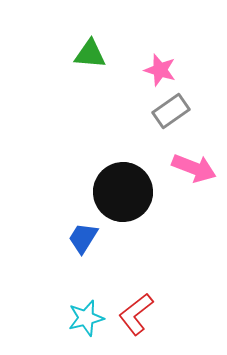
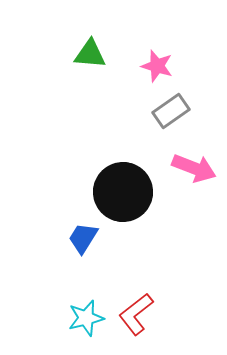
pink star: moved 3 px left, 4 px up
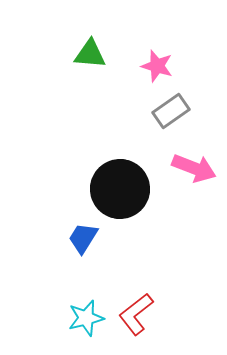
black circle: moved 3 px left, 3 px up
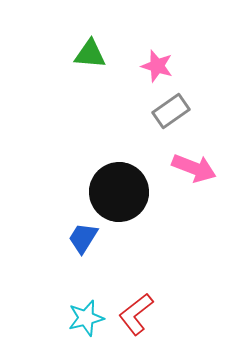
black circle: moved 1 px left, 3 px down
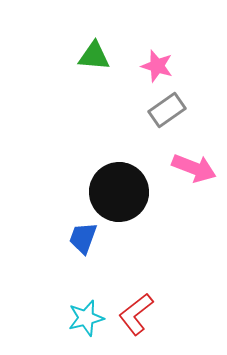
green triangle: moved 4 px right, 2 px down
gray rectangle: moved 4 px left, 1 px up
blue trapezoid: rotated 12 degrees counterclockwise
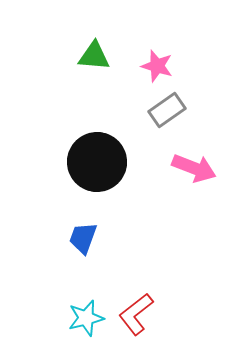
black circle: moved 22 px left, 30 px up
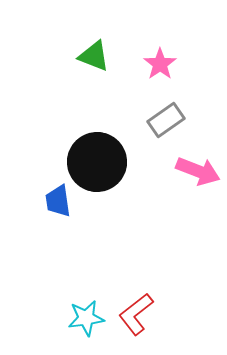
green triangle: rotated 16 degrees clockwise
pink star: moved 3 px right, 2 px up; rotated 20 degrees clockwise
gray rectangle: moved 1 px left, 10 px down
pink arrow: moved 4 px right, 3 px down
blue trapezoid: moved 25 px left, 37 px up; rotated 28 degrees counterclockwise
cyan star: rotated 6 degrees clockwise
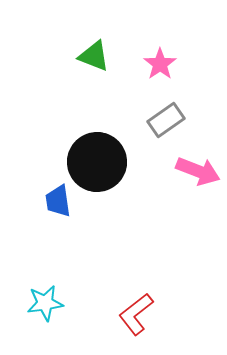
cyan star: moved 41 px left, 15 px up
